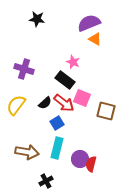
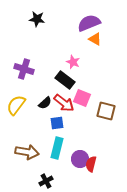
blue square: rotated 24 degrees clockwise
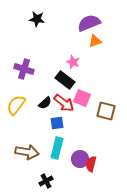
orange triangle: moved 2 px down; rotated 48 degrees counterclockwise
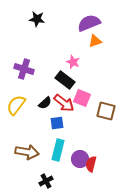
cyan rectangle: moved 1 px right, 2 px down
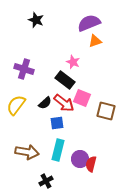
black star: moved 1 px left, 1 px down; rotated 14 degrees clockwise
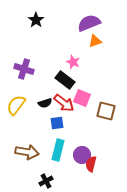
black star: rotated 14 degrees clockwise
black semicircle: rotated 24 degrees clockwise
purple circle: moved 2 px right, 4 px up
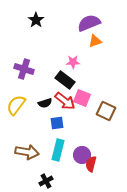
pink star: rotated 24 degrees counterclockwise
red arrow: moved 1 px right, 2 px up
brown square: rotated 12 degrees clockwise
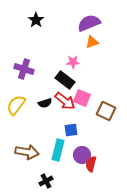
orange triangle: moved 3 px left, 1 px down
blue square: moved 14 px right, 7 px down
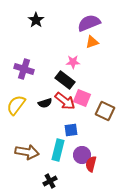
brown square: moved 1 px left
black cross: moved 4 px right
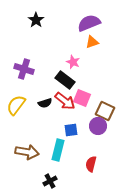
pink star: rotated 24 degrees clockwise
purple circle: moved 16 px right, 29 px up
